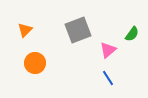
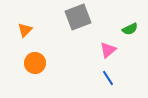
gray square: moved 13 px up
green semicircle: moved 2 px left, 5 px up; rotated 28 degrees clockwise
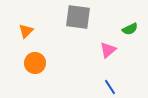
gray square: rotated 28 degrees clockwise
orange triangle: moved 1 px right, 1 px down
blue line: moved 2 px right, 9 px down
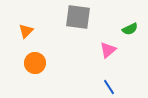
blue line: moved 1 px left
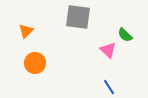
green semicircle: moved 5 px left, 6 px down; rotated 70 degrees clockwise
pink triangle: rotated 36 degrees counterclockwise
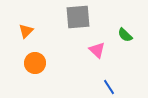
gray square: rotated 12 degrees counterclockwise
pink triangle: moved 11 px left
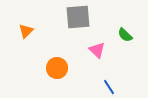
orange circle: moved 22 px right, 5 px down
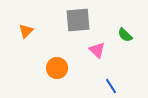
gray square: moved 3 px down
blue line: moved 2 px right, 1 px up
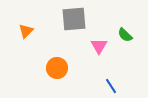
gray square: moved 4 px left, 1 px up
pink triangle: moved 2 px right, 4 px up; rotated 18 degrees clockwise
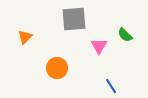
orange triangle: moved 1 px left, 6 px down
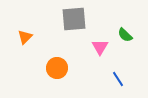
pink triangle: moved 1 px right, 1 px down
blue line: moved 7 px right, 7 px up
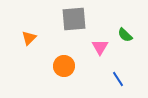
orange triangle: moved 4 px right, 1 px down
orange circle: moved 7 px right, 2 px up
